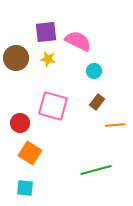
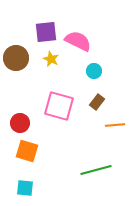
yellow star: moved 3 px right; rotated 14 degrees clockwise
pink square: moved 6 px right
orange square: moved 3 px left, 2 px up; rotated 15 degrees counterclockwise
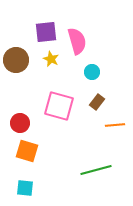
pink semicircle: moved 1 px left; rotated 48 degrees clockwise
brown circle: moved 2 px down
cyan circle: moved 2 px left, 1 px down
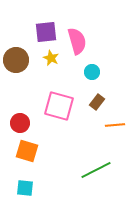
yellow star: moved 1 px up
green line: rotated 12 degrees counterclockwise
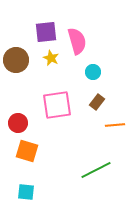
cyan circle: moved 1 px right
pink square: moved 2 px left, 1 px up; rotated 24 degrees counterclockwise
red circle: moved 2 px left
cyan square: moved 1 px right, 4 px down
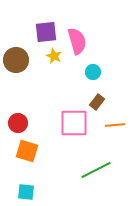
yellow star: moved 3 px right, 2 px up
pink square: moved 17 px right, 18 px down; rotated 8 degrees clockwise
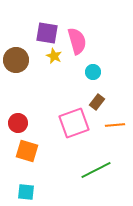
purple square: moved 1 px right, 1 px down; rotated 15 degrees clockwise
pink square: rotated 20 degrees counterclockwise
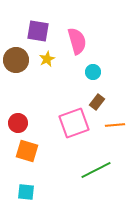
purple square: moved 9 px left, 2 px up
yellow star: moved 7 px left, 3 px down; rotated 21 degrees clockwise
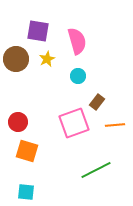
brown circle: moved 1 px up
cyan circle: moved 15 px left, 4 px down
red circle: moved 1 px up
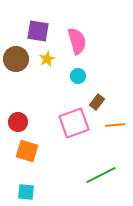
green line: moved 5 px right, 5 px down
